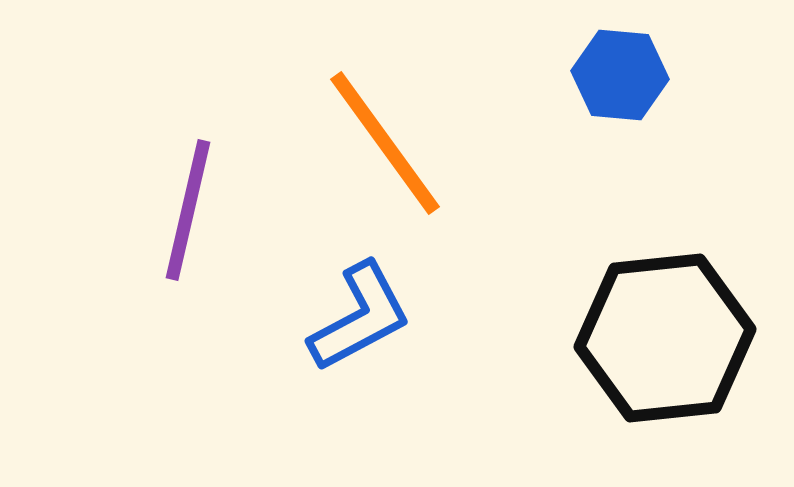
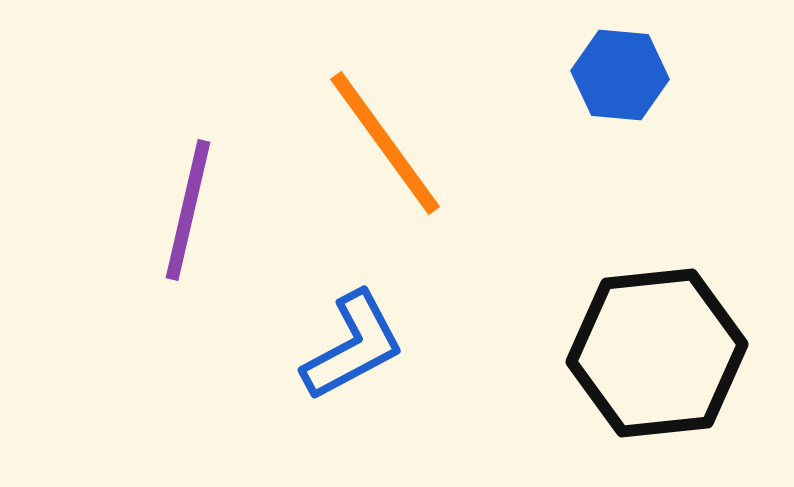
blue L-shape: moved 7 px left, 29 px down
black hexagon: moved 8 px left, 15 px down
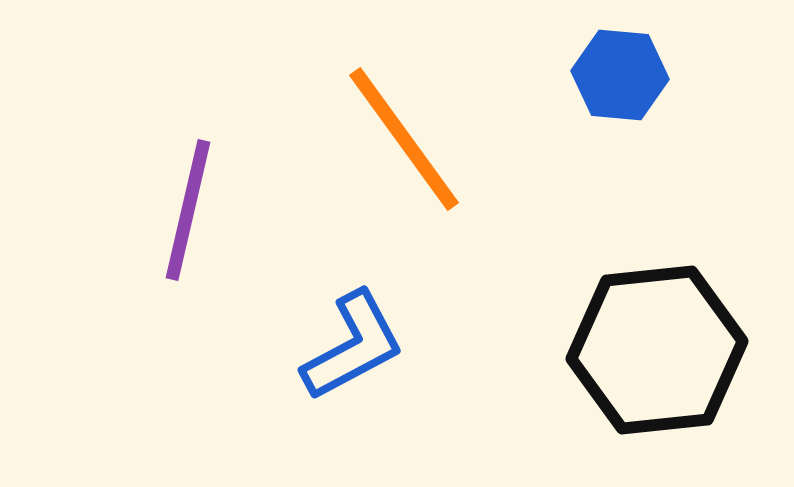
orange line: moved 19 px right, 4 px up
black hexagon: moved 3 px up
